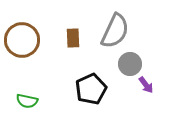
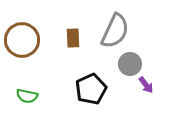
green semicircle: moved 5 px up
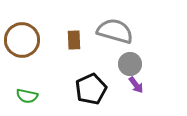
gray semicircle: rotated 99 degrees counterclockwise
brown rectangle: moved 1 px right, 2 px down
purple arrow: moved 10 px left
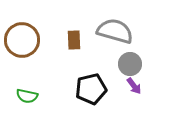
purple arrow: moved 2 px left, 1 px down
black pentagon: rotated 12 degrees clockwise
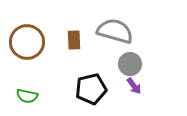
brown circle: moved 5 px right, 2 px down
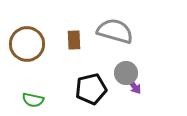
brown circle: moved 2 px down
gray circle: moved 4 px left, 9 px down
green semicircle: moved 6 px right, 4 px down
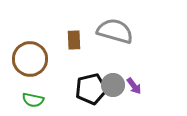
brown circle: moved 3 px right, 15 px down
gray circle: moved 13 px left, 12 px down
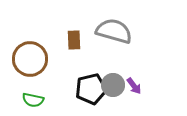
gray semicircle: moved 1 px left
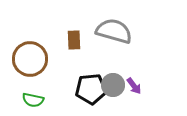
black pentagon: rotated 8 degrees clockwise
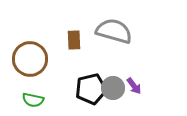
gray circle: moved 3 px down
black pentagon: rotated 8 degrees counterclockwise
